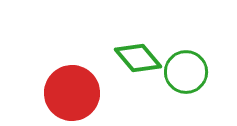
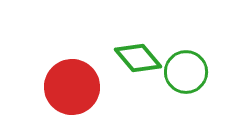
red circle: moved 6 px up
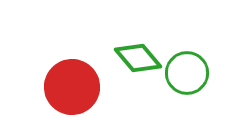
green circle: moved 1 px right, 1 px down
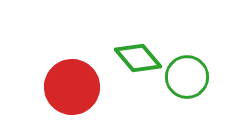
green circle: moved 4 px down
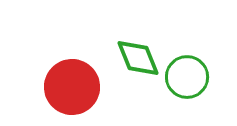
green diamond: rotated 18 degrees clockwise
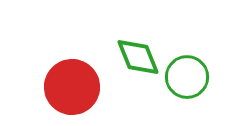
green diamond: moved 1 px up
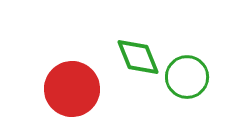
red circle: moved 2 px down
